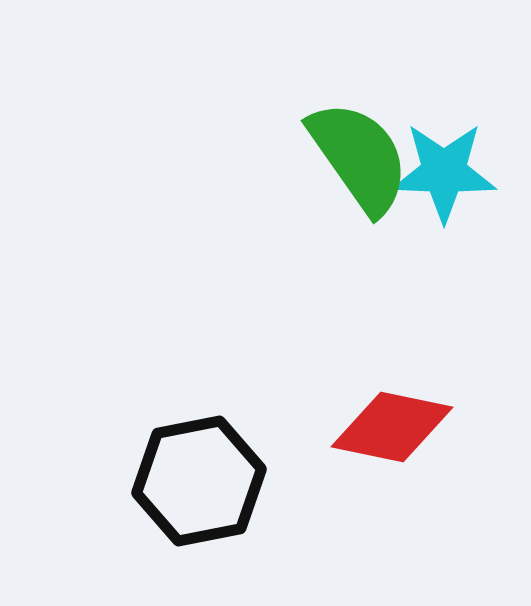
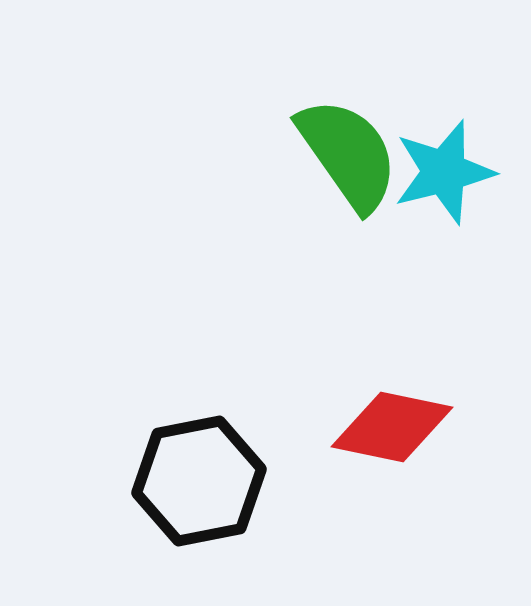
green semicircle: moved 11 px left, 3 px up
cyan star: rotated 16 degrees counterclockwise
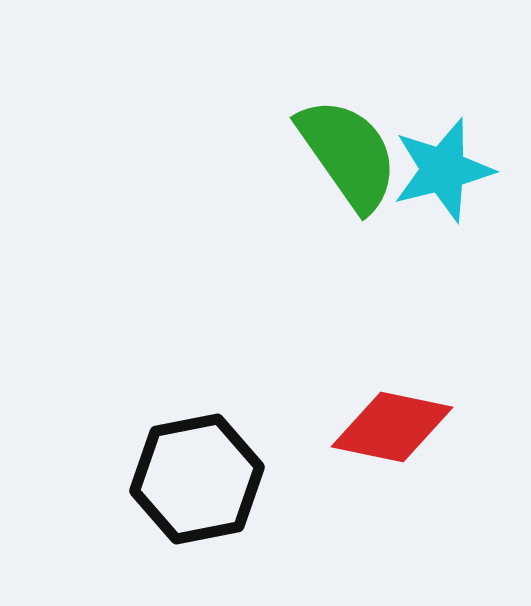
cyan star: moved 1 px left, 2 px up
black hexagon: moved 2 px left, 2 px up
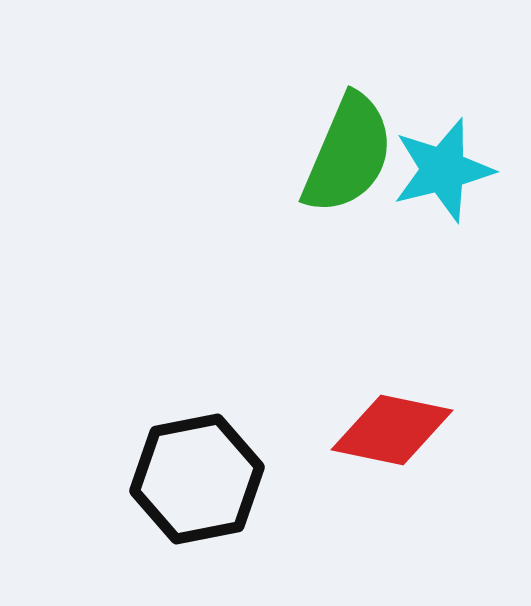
green semicircle: rotated 58 degrees clockwise
red diamond: moved 3 px down
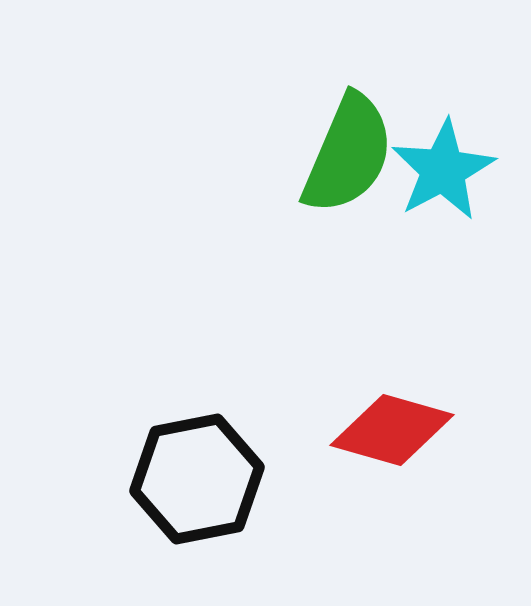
cyan star: rotated 14 degrees counterclockwise
red diamond: rotated 4 degrees clockwise
